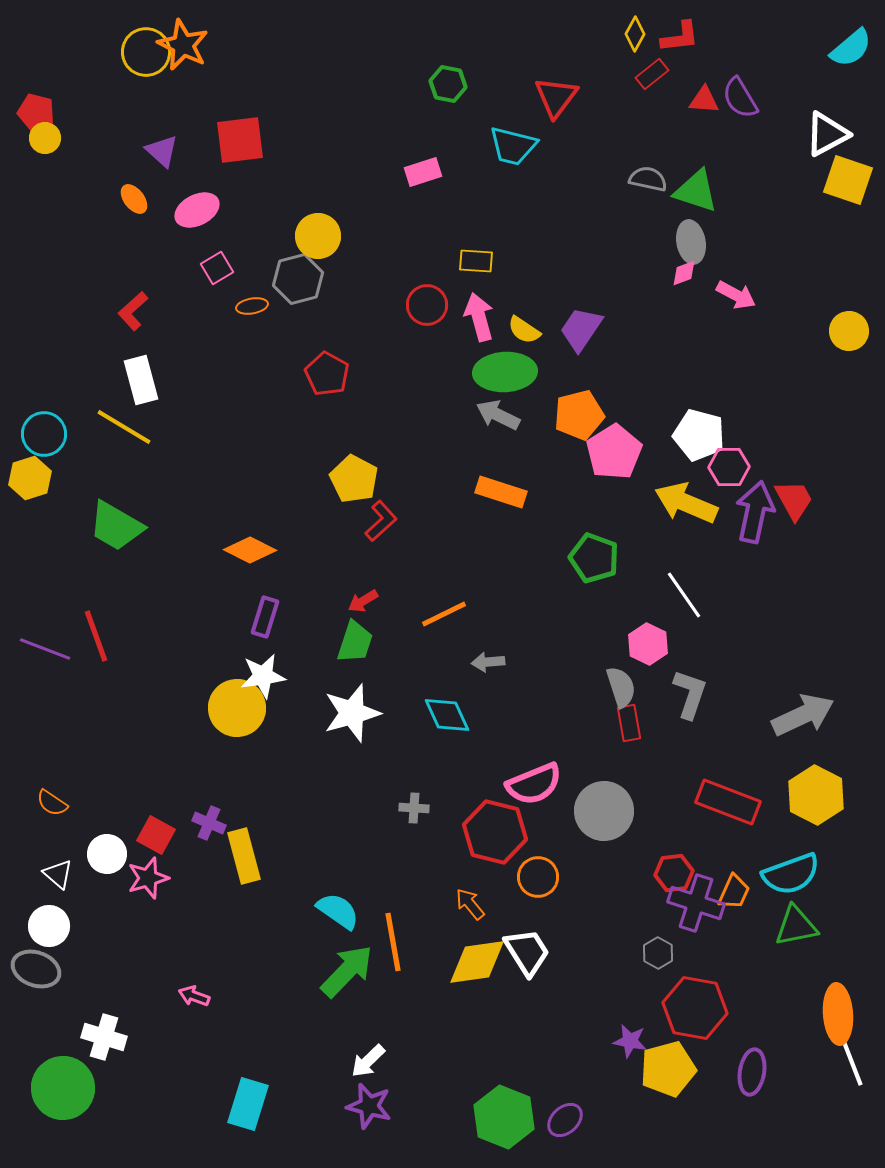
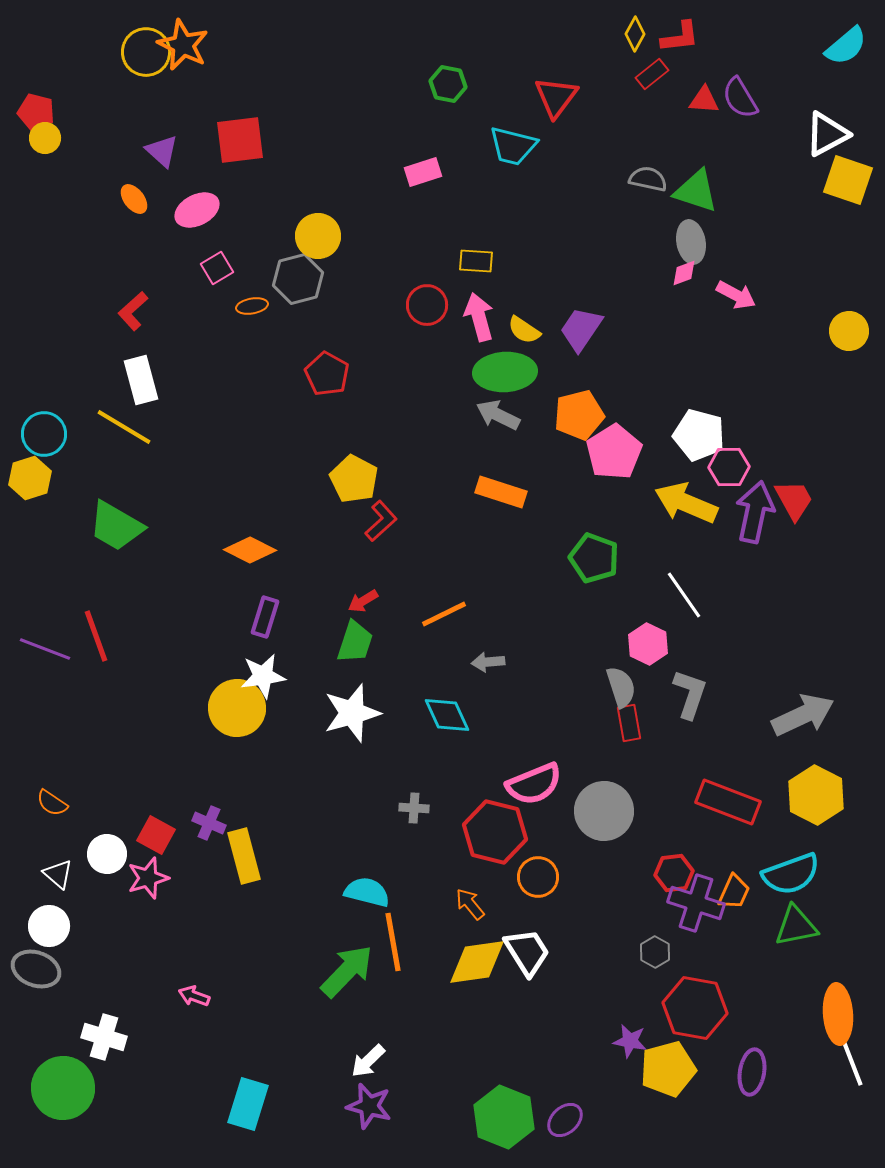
cyan semicircle at (851, 48): moved 5 px left, 2 px up
cyan semicircle at (338, 911): moved 29 px right, 19 px up; rotated 21 degrees counterclockwise
gray hexagon at (658, 953): moved 3 px left, 1 px up
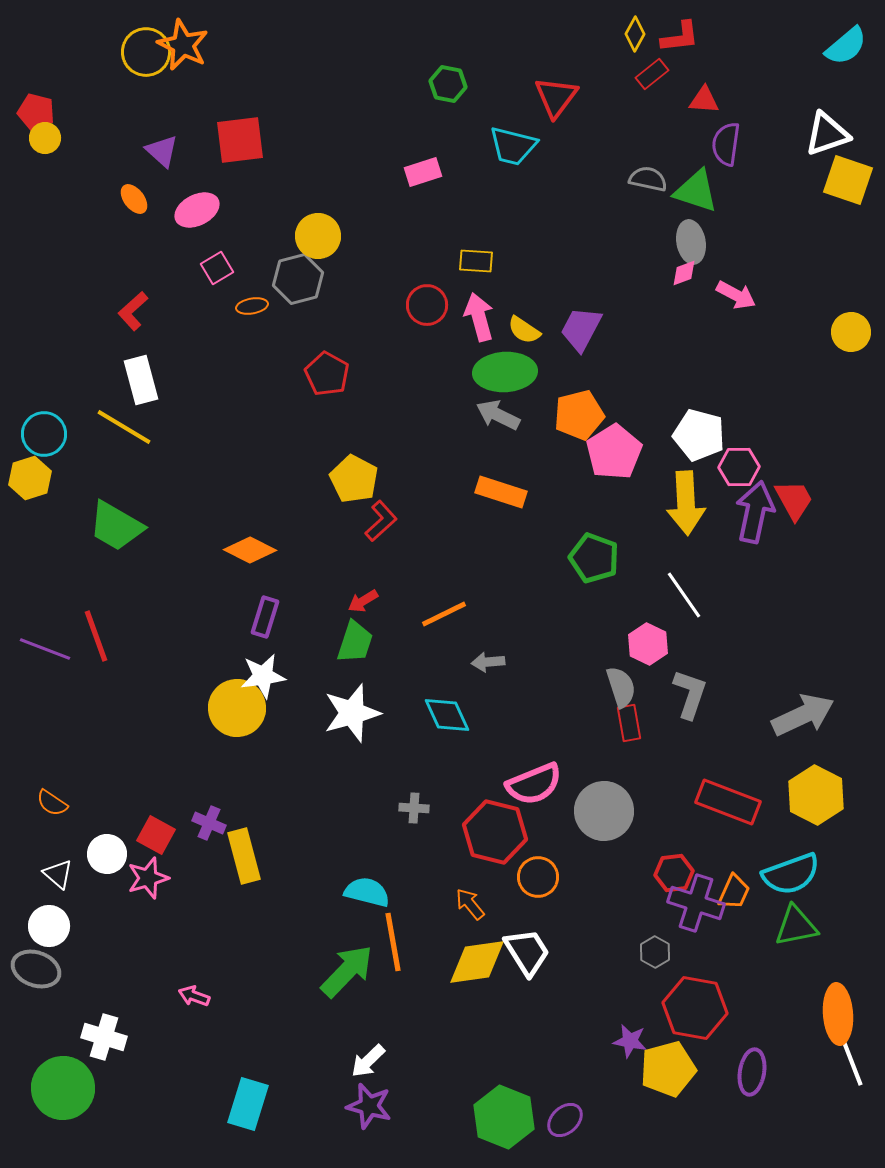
purple semicircle at (740, 98): moved 14 px left, 46 px down; rotated 39 degrees clockwise
white triangle at (827, 134): rotated 9 degrees clockwise
purple trapezoid at (581, 329): rotated 6 degrees counterclockwise
yellow circle at (849, 331): moved 2 px right, 1 px down
pink hexagon at (729, 467): moved 10 px right
yellow arrow at (686, 503): rotated 116 degrees counterclockwise
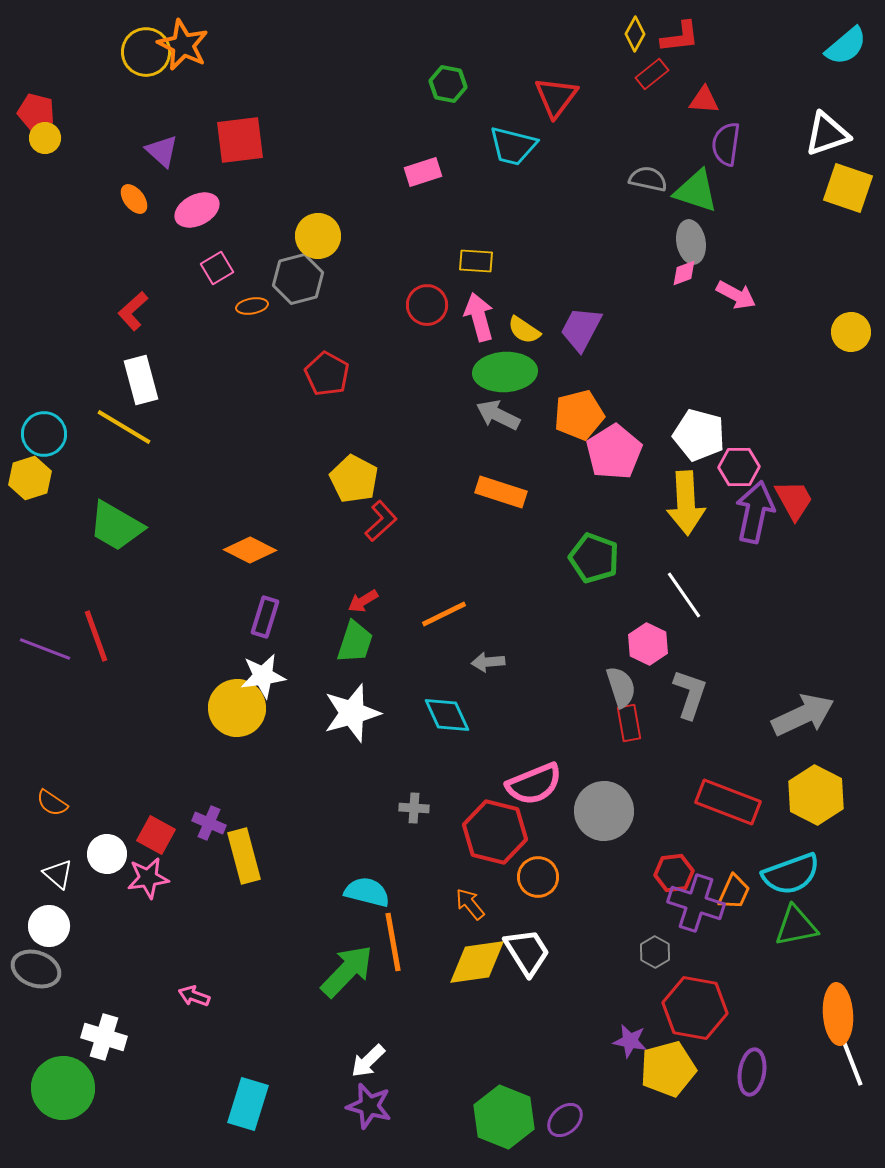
yellow square at (848, 180): moved 8 px down
pink star at (148, 878): rotated 9 degrees clockwise
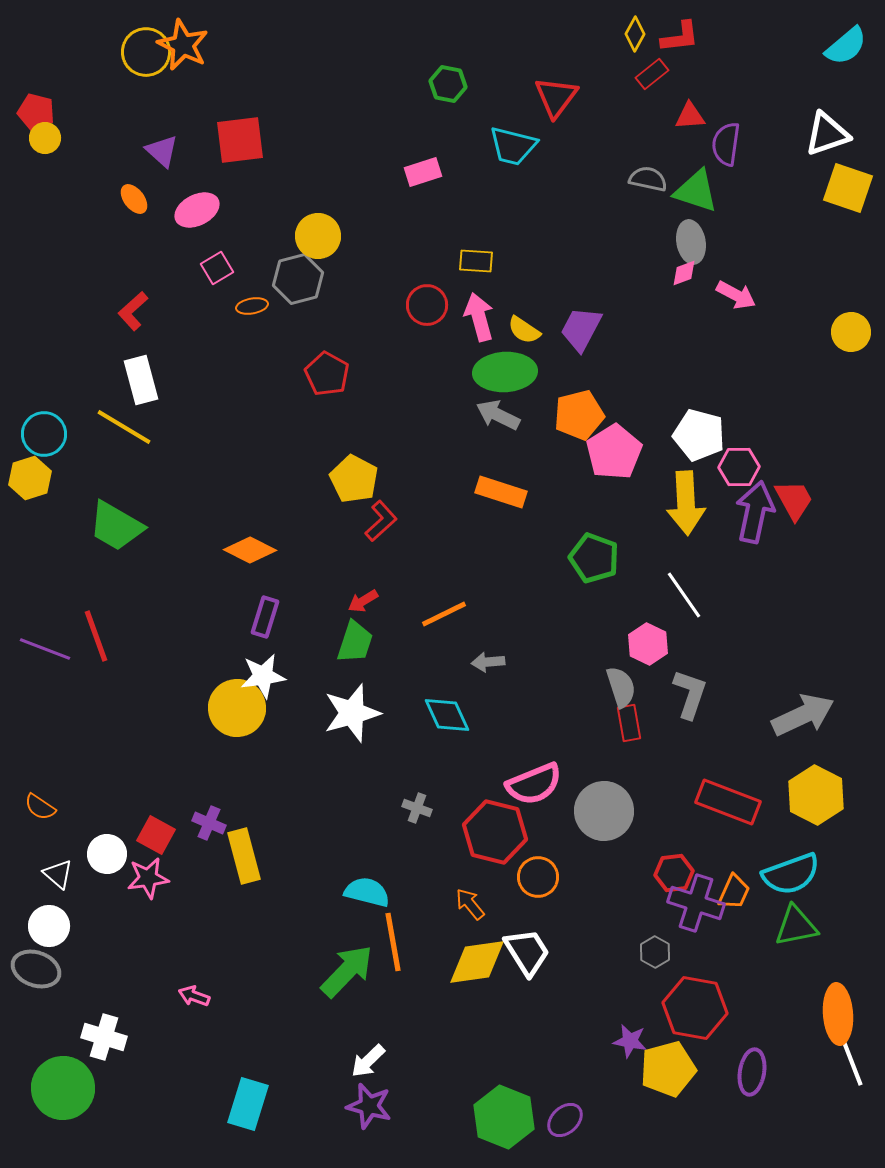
red triangle at (704, 100): moved 14 px left, 16 px down; rotated 8 degrees counterclockwise
orange semicircle at (52, 803): moved 12 px left, 4 px down
gray cross at (414, 808): moved 3 px right; rotated 16 degrees clockwise
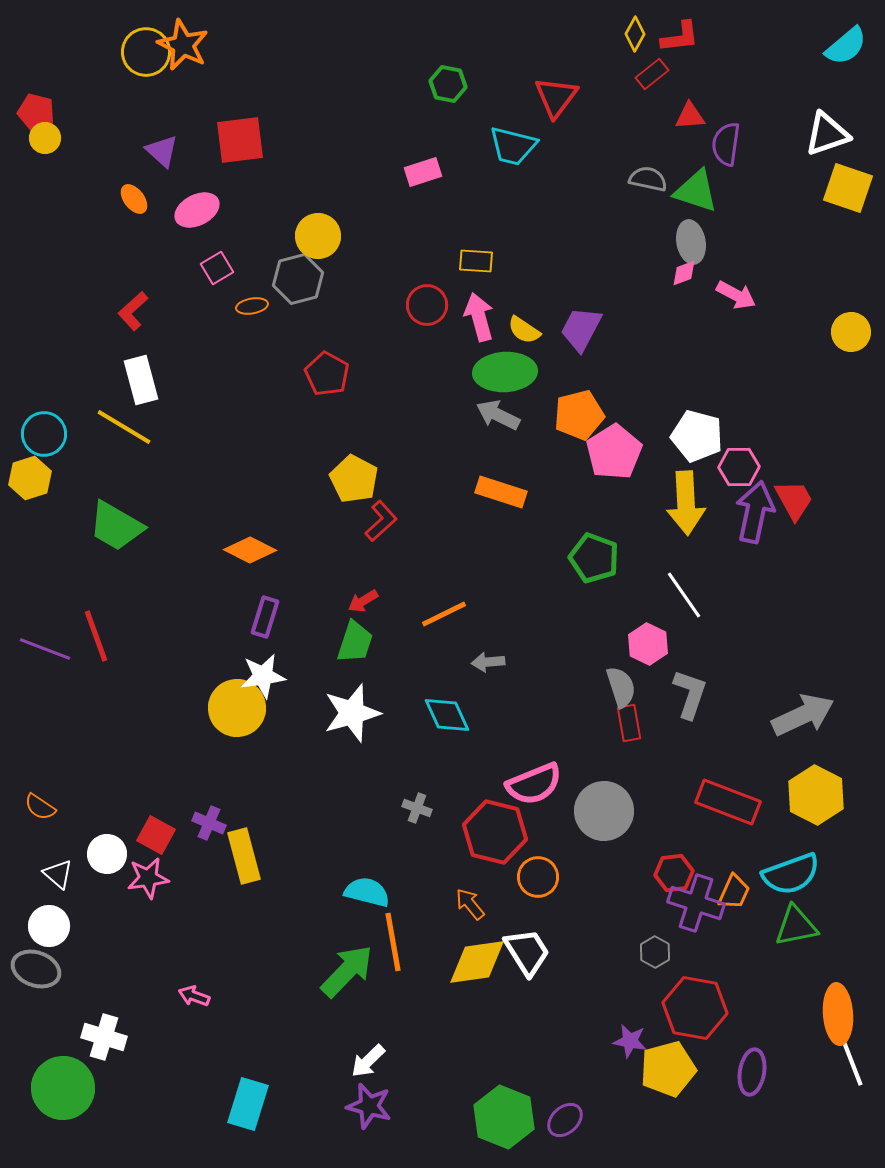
white pentagon at (699, 435): moved 2 px left, 1 px down
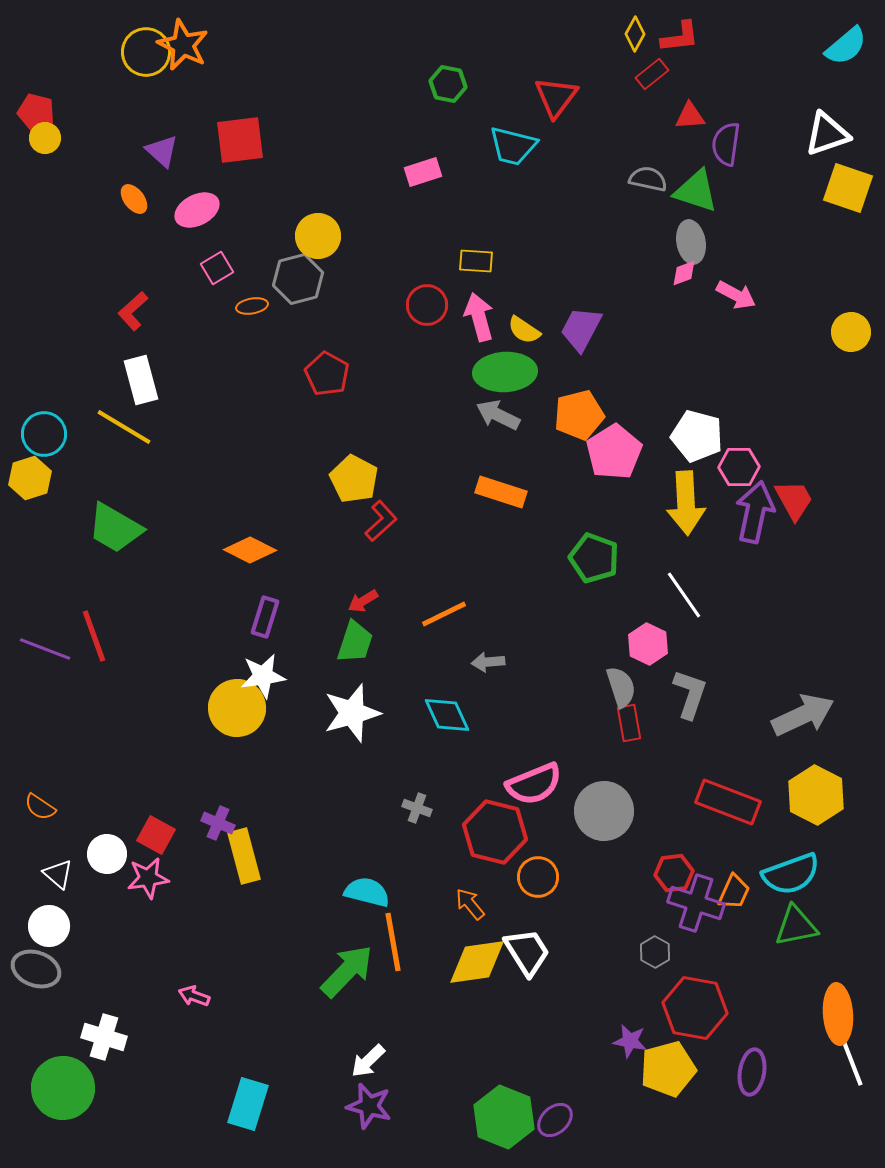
green trapezoid at (116, 526): moved 1 px left, 2 px down
red line at (96, 636): moved 2 px left
purple cross at (209, 823): moved 9 px right
purple ellipse at (565, 1120): moved 10 px left
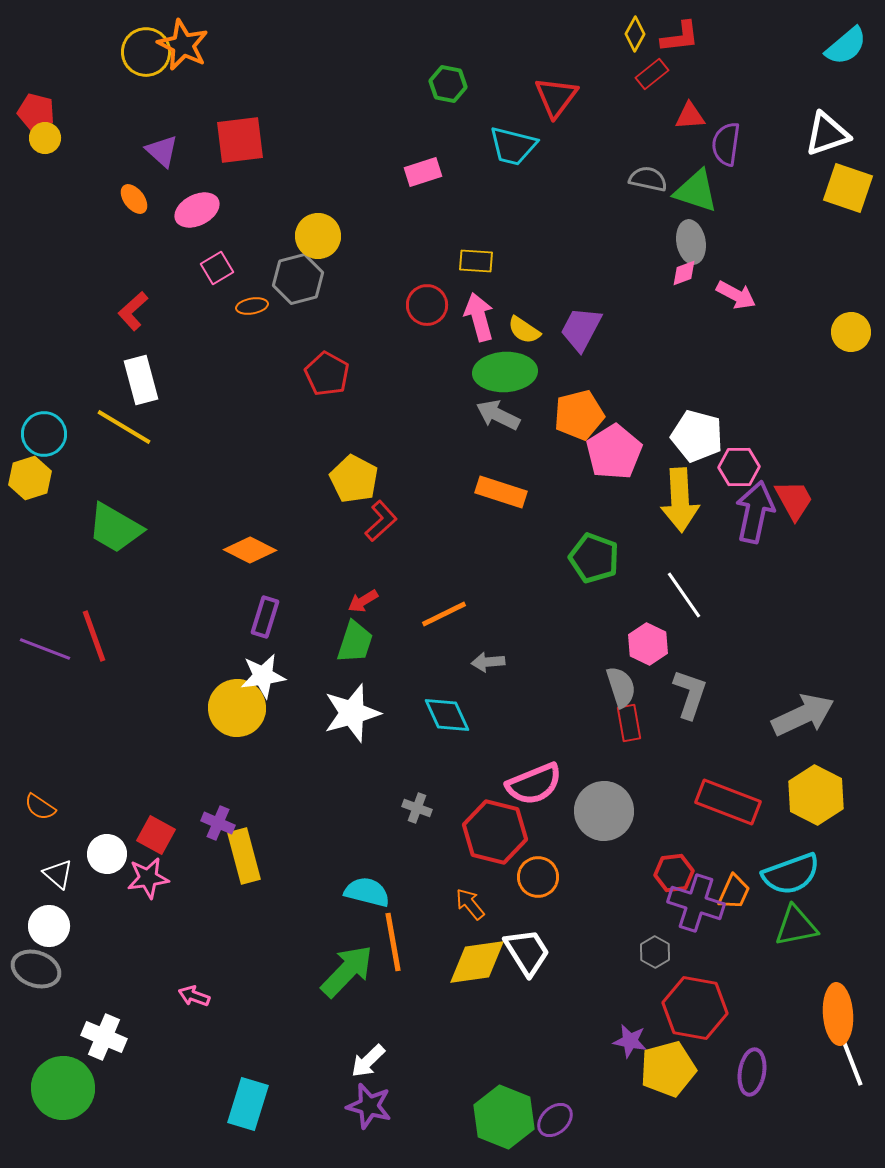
yellow arrow at (686, 503): moved 6 px left, 3 px up
white cross at (104, 1037): rotated 6 degrees clockwise
